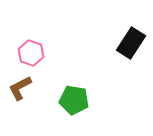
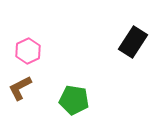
black rectangle: moved 2 px right, 1 px up
pink hexagon: moved 3 px left, 2 px up; rotated 15 degrees clockwise
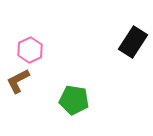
pink hexagon: moved 2 px right, 1 px up
brown L-shape: moved 2 px left, 7 px up
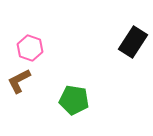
pink hexagon: moved 2 px up; rotated 15 degrees counterclockwise
brown L-shape: moved 1 px right
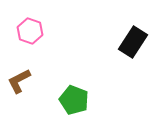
pink hexagon: moved 17 px up
green pentagon: rotated 12 degrees clockwise
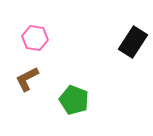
pink hexagon: moved 5 px right, 7 px down; rotated 10 degrees counterclockwise
brown L-shape: moved 8 px right, 2 px up
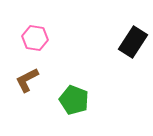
brown L-shape: moved 1 px down
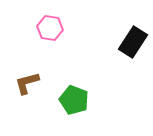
pink hexagon: moved 15 px right, 10 px up
brown L-shape: moved 3 px down; rotated 12 degrees clockwise
